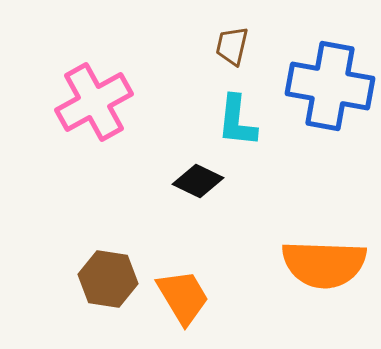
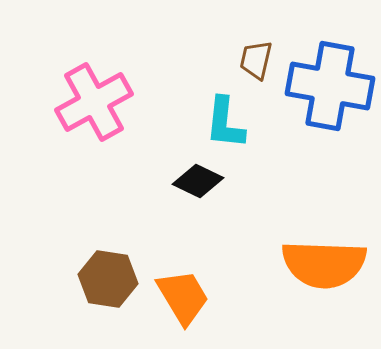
brown trapezoid: moved 24 px right, 14 px down
cyan L-shape: moved 12 px left, 2 px down
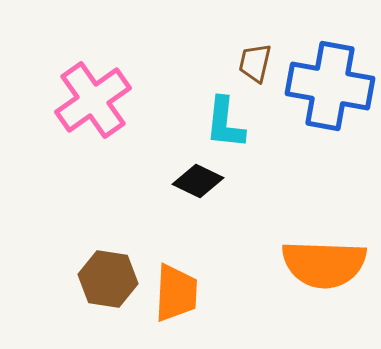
brown trapezoid: moved 1 px left, 3 px down
pink cross: moved 1 px left, 2 px up; rotated 6 degrees counterclockwise
orange trapezoid: moved 7 px left, 4 px up; rotated 34 degrees clockwise
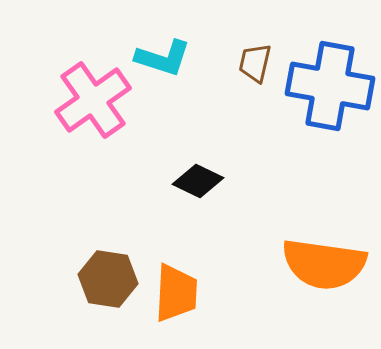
cyan L-shape: moved 62 px left, 65 px up; rotated 78 degrees counterclockwise
orange semicircle: rotated 6 degrees clockwise
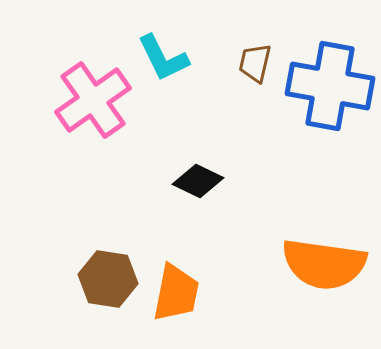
cyan L-shape: rotated 46 degrees clockwise
orange trapezoid: rotated 8 degrees clockwise
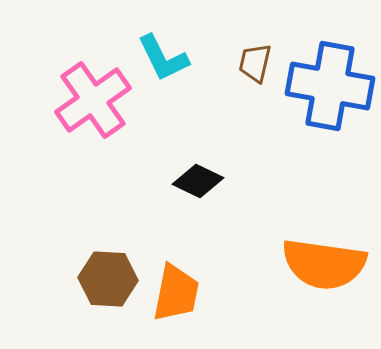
brown hexagon: rotated 6 degrees counterclockwise
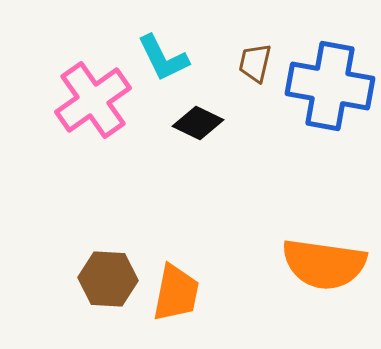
black diamond: moved 58 px up
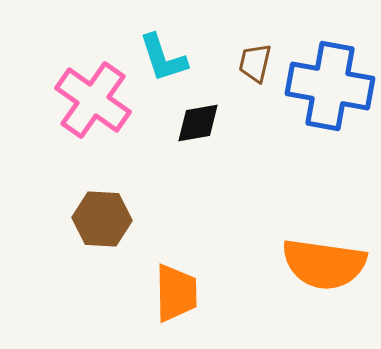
cyan L-shape: rotated 8 degrees clockwise
pink cross: rotated 20 degrees counterclockwise
black diamond: rotated 36 degrees counterclockwise
brown hexagon: moved 6 px left, 60 px up
orange trapezoid: rotated 12 degrees counterclockwise
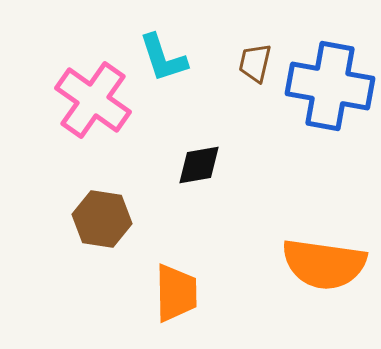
black diamond: moved 1 px right, 42 px down
brown hexagon: rotated 6 degrees clockwise
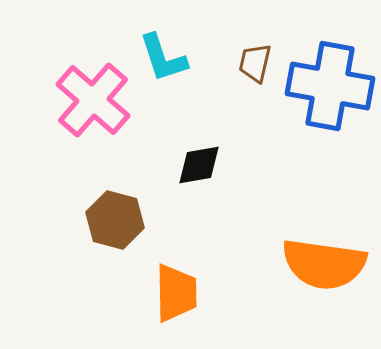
pink cross: rotated 6 degrees clockwise
brown hexagon: moved 13 px right, 1 px down; rotated 6 degrees clockwise
